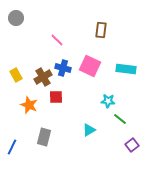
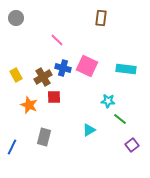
brown rectangle: moved 12 px up
pink square: moved 3 px left
red square: moved 2 px left
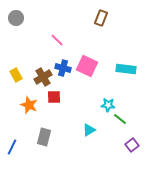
brown rectangle: rotated 14 degrees clockwise
cyan star: moved 4 px down
